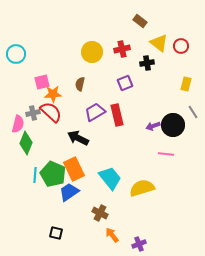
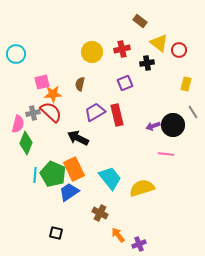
red circle: moved 2 px left, 4 px down
orange arrow: moved 6 px right
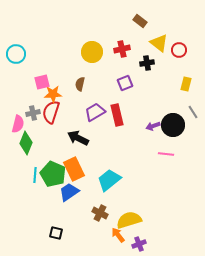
red semicircle: rotated 115 degrees counterclockwise
cyan trapezoid: moved 1 px left, 2 px down; rotated 90 degrees counterclockwise
yellow semicircle: moved 13 px left, 32 px down
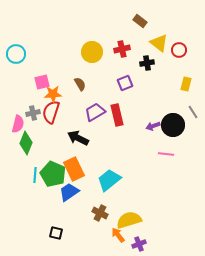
brown semicircle: rotated 136 degrees clockwise
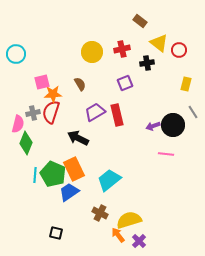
purple cross: moved 3 px up; rotated 24 degrees counterclockwise
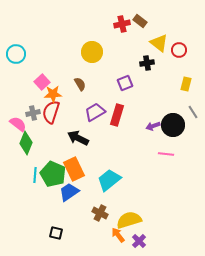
red cross: moved 25 px up
pink square: rotated 28 degrees counterclockwise
red rectangle: rotated 30 degrees clockwise
pink semicircle: rotated 66 degrees counterclockwise
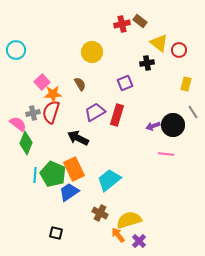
cyan circle: moved 4 px up
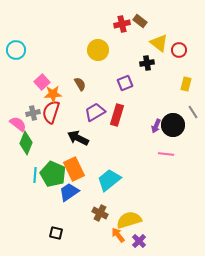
yellow circle: moved 6 px right, 2 px up
purple arrow: moved 3 px right; rotated 48 degrees counterclockwise
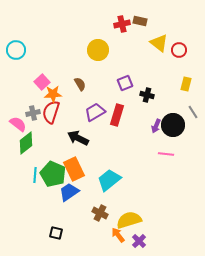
brown rectangle: rotated 24 degrees counterclockwise
black cross: moved 32 px down; rotated 24 degrees clockwise
green diamond: rotated 30 degrees clockwise
